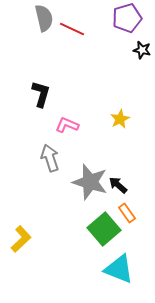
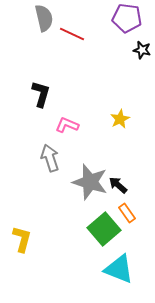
purple pentagon: rotated 24 degrees clockwise
red line: moved 5 px down
yellow L-shape: moved 1 px right; rotated 32 degrees counterclockwise
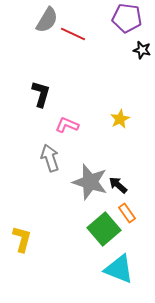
gray semicircle: moved 3 px right, 2 px down; rotated 44 degrees clockwise
red line: moved 1 px right
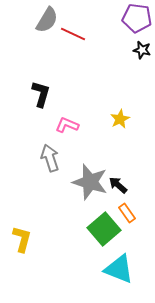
purple pentagon: moved 10 px right
